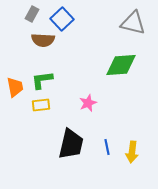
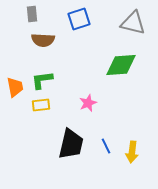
gray rectangle: rotated 35 degrees counterclockwise
blue square: moved 17 px right; rotated 25 degrees clockwise
blue line: moved 1 px left, 1 px up; rotated 14 degrees counterclockwise
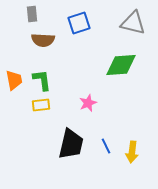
blue square: moved 4 px down
green L-shape: rotated 90 degrees clockwise
orange trapezoid: moved 1 px left, 7 px up
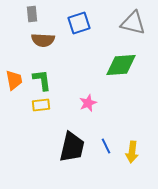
black trapezoid: moved 1 px right, 3 px down
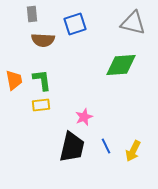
blue square: moved 4 px left, 1 px down
pink star: moved 4 px left, 14 px down
yellow arrow: moved 1 px right, 1 px up; rotated 20 degrees clockwise
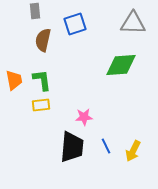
gray rectangle: moved 3 px right, 3 px up
gray triangle: rotated 12 degrees counterclockwise
brown semicircle: rotated 100 degrees clockwise
pink star: rotated 18 degrees clockwise
black trapezoid: rotated 8 degrees counterclockwise
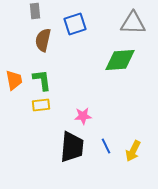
green diamond: moved 1 px left, 5 px up
pink star: moved 1 px left, 1 px up
